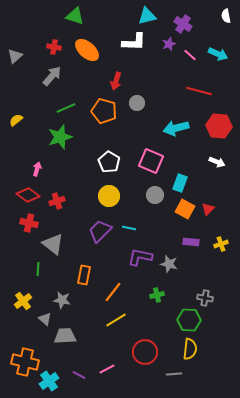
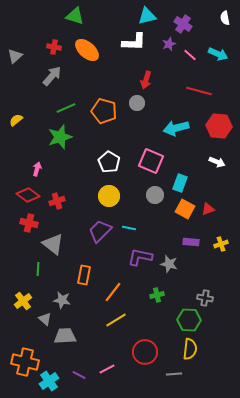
white semicircle at (226, 16): moved 1 px left, 2 px down
red arrow at (116, 81): moved 30 px right, 1 px up
red triangle at (208, 209): rotated 24 degrees clockwise
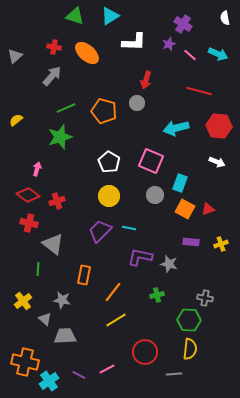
cyan triangle at (147, 16): moved 37 px left; rotated 18 degrees counterclockwise
orange ellipse at (87, 50): moved 3 px down
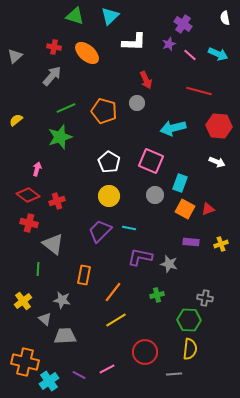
cyan triangle at (110, 16): rotated 12 degrees counterclockwise
red arrow at (146, 80): rotated 42 degrees counterclockwise
cyan arrow at (176, 128): moved 3 px left
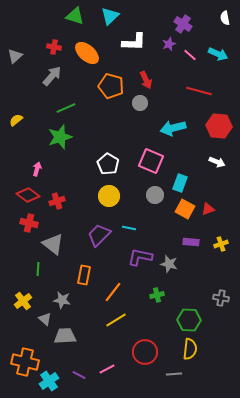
gray circle at (137, 103): moved 3 px right
orange pentagon at (104, 111): moved 7 px right, 25 px up
white pentagon at (109, 162): moved 1 px left, 2 px down
purple trapezoid at (100, 231): moved 1 px left, 4 px down
gray cross at (205, 298): moved 16 px right
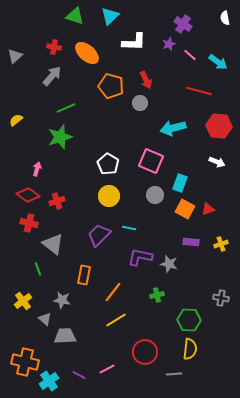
cyan arrow at (218, 54): moved 8 px down; rotated 12 degrees clockwise
green line at (38, 269): rotated 24 degrees counterclockwise
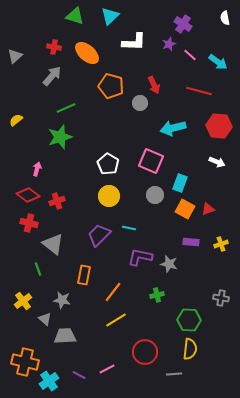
red arrow at (146, 80): moved 8 px right, 5 px down
